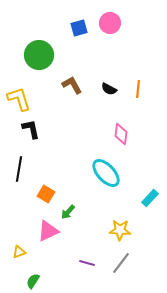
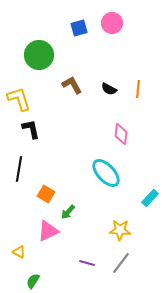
pink circle: moved 2 px right
yellow triangle: rotated 48 degrees clockwise
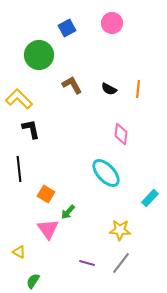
blue square: moved 12 px left; rotated 12 degrees counterclockwise
yellow L-shape: rotated 28 degrees counterclockwise
black line: rotated 15 degrees counterclockwise
pink triangle: moved 2 px up; rotated 40 degrees counterclockwise
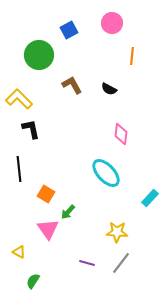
blue square: moved 2 px right, 2 px down
orange line: moved 6 px left, 33 px up
yellow star: moved 3 px left, 2 px down
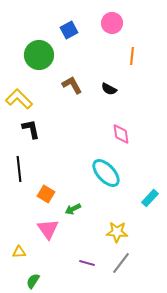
pink diamond: rotated 15 degrees counterclockwise
green arrow: moved 5 px right, 3 px up; rotated 21 degrees clockwise
yellow triangle: rotated 32 degrees counterclockwise
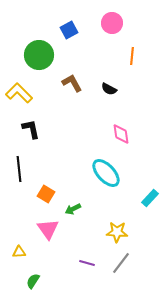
brown L-shape: moved 2 px up
yellow L-shape: moved 6 px up
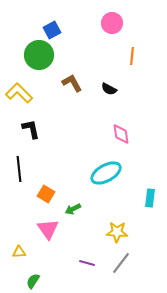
blue square: moved 17 px left
cyan ellipse: rotated 76 degrees counterclockwise
cyan rectangle: rotated 36 degrees counterclockwise
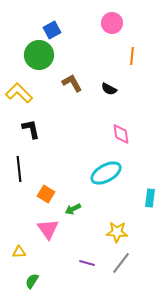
green semicircle: moved 1 px left
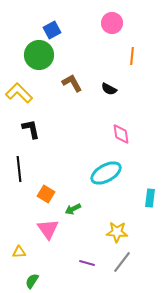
gray line: moved 1 px right, 1 px up
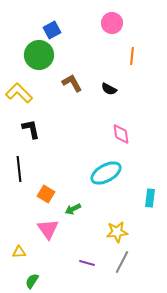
yellow star: rotated 10 degrees counterclockwise
gray line: rotated 10 degrees counterclockwise
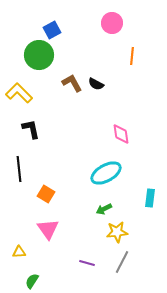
black semicircle: moved 13 px left, 5 px up
green arrow: moved 31 px right
